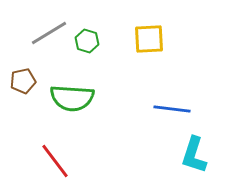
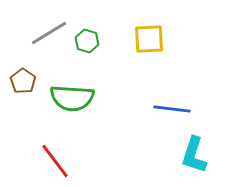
brown pentagon: rotated 25 degrees counterclockwise
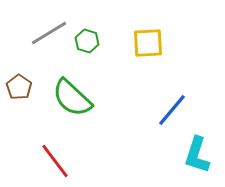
yellow square: moved 1 px left, 4 px down
brown pentagon: moved 4 px left, 6 px down
green semicircle: rotated 39 degrees clockwise
blue line: moved 1 px down; rotated 57 degrees counterclockwise
cyan L-shape: moved 3 px right
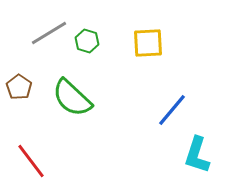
red line: moved 24 px left
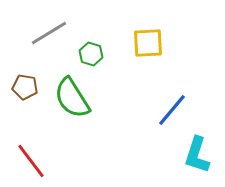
green hexagon: moved 4 px right, 13 px down
brown pentagon: moved 6 px right; rotated 25 degrees counterclockwise
green semicircle: rotated 15 degrees clockwise
